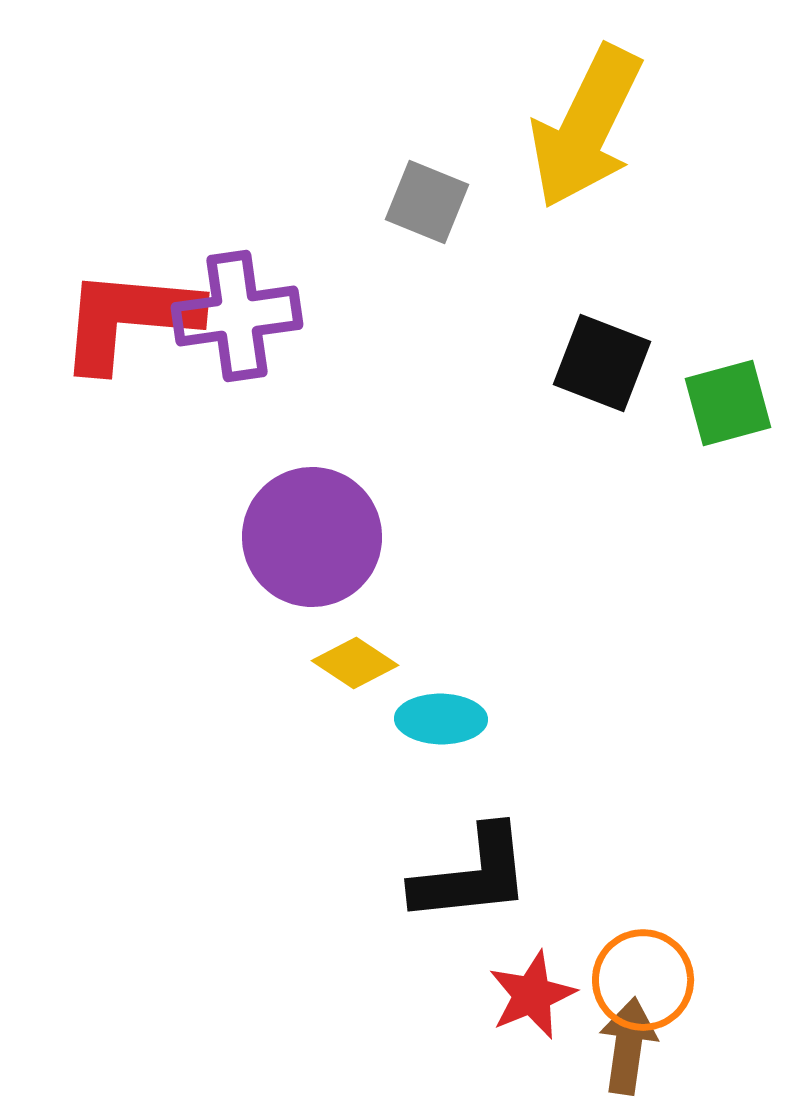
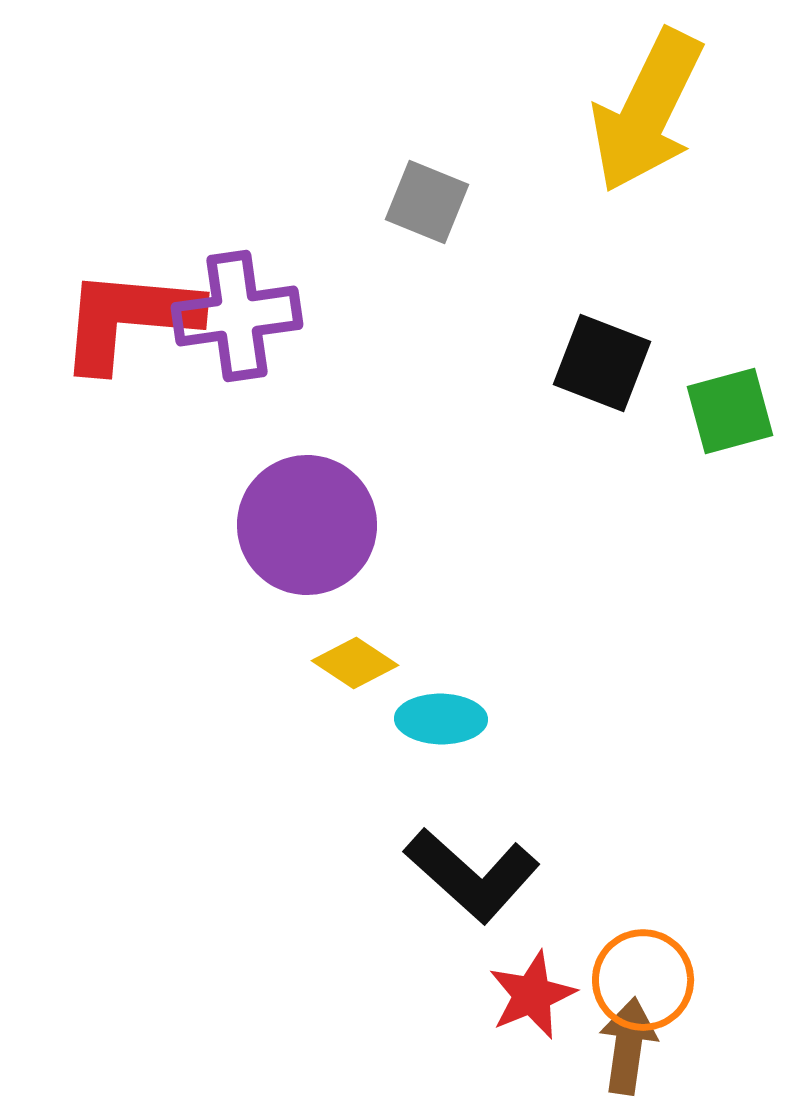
yellow arrow: moved 61 px right, 16 px up
green square: moved 2 px right, 8 px down
purple circle: moved 5 px left, 12 px up
black L-shape: rotated 48 degrees clockwise
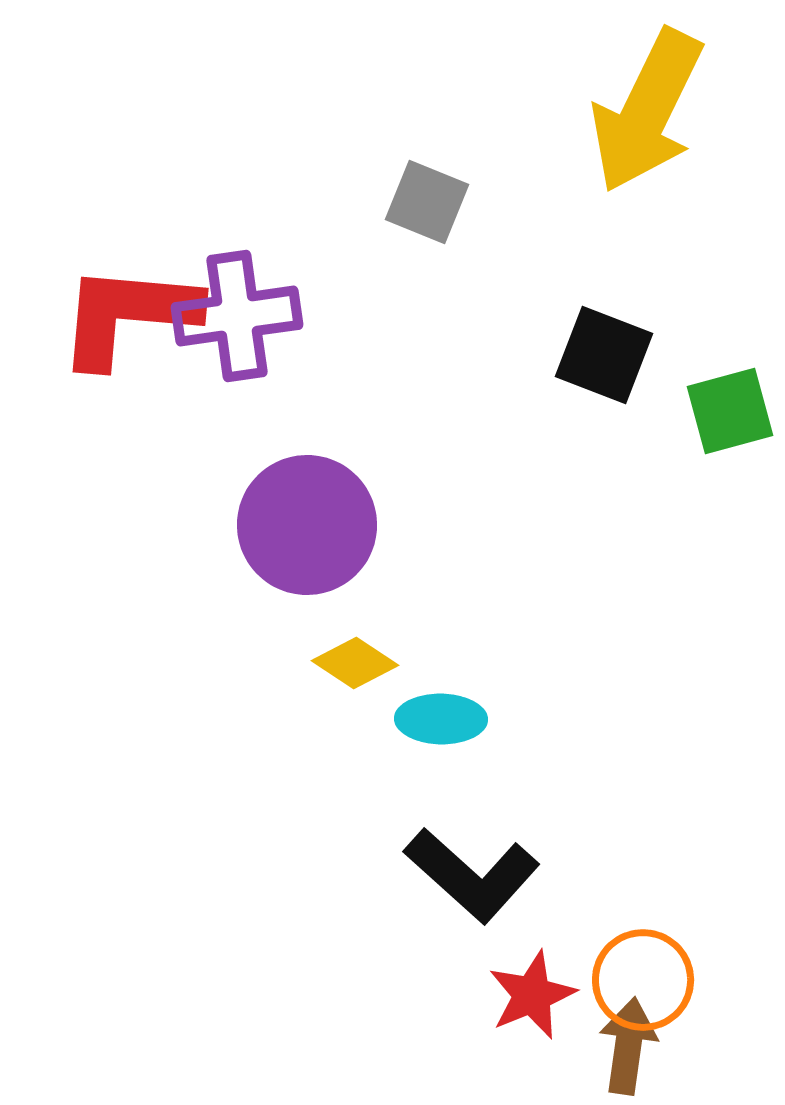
red L-shape: moved 1 px left, 4 px up
black square: moved 2 px right, 8 px up
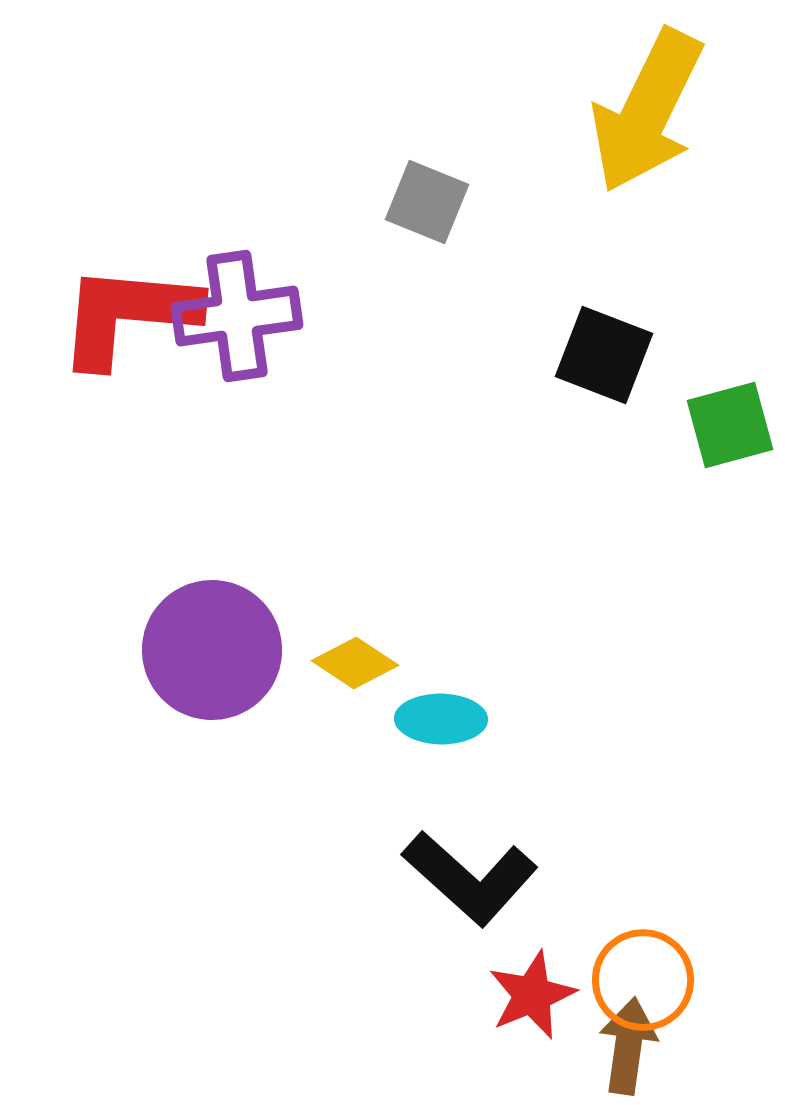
green square: moved 14 px down
purple circle: moved 95 px left, 125 px down
black L-shape: moved 2 px left, 3 px down
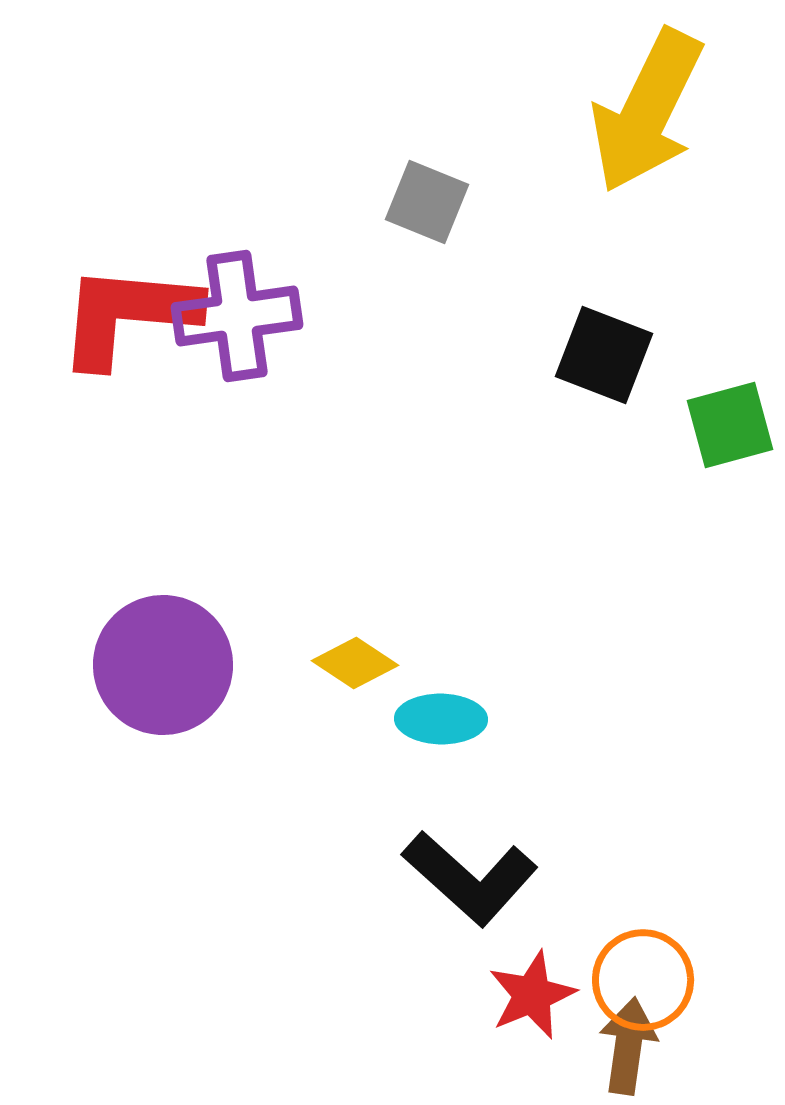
purple circle: moved 49 px left, 15 px down
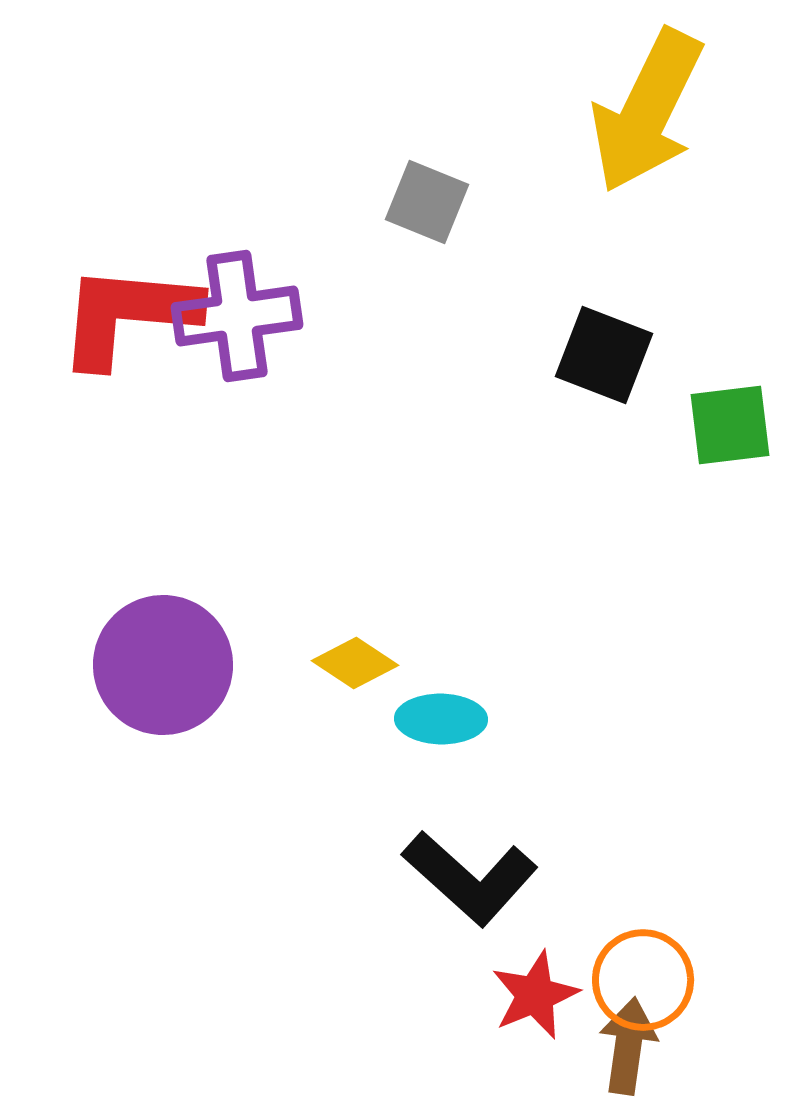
green square: rotated 8 degrees clockwise
red star: moved 3 px right
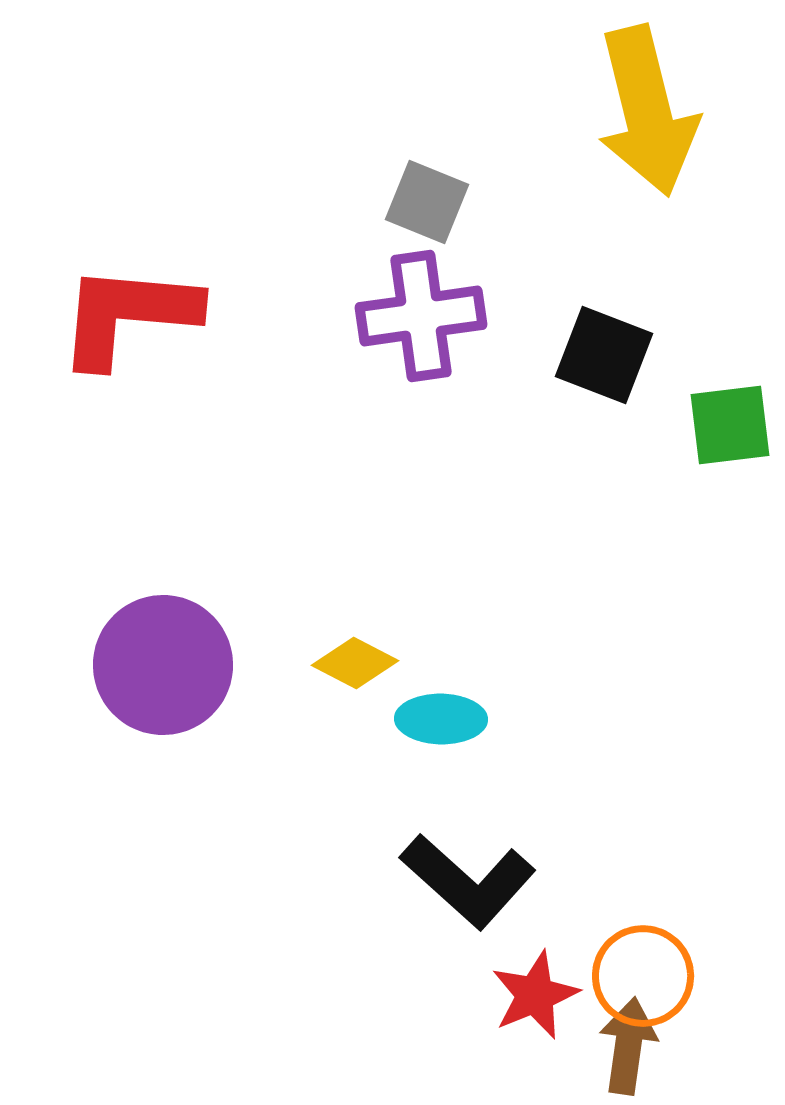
yellow arrow: rotated 40 degrees counterclockwise
purple cross: moved 184 px right
yellow diamond: rotated 6 degrees counterclockwise
black L-shape: moved 2 px left, 3 px down
orange circle: moved 4 px up
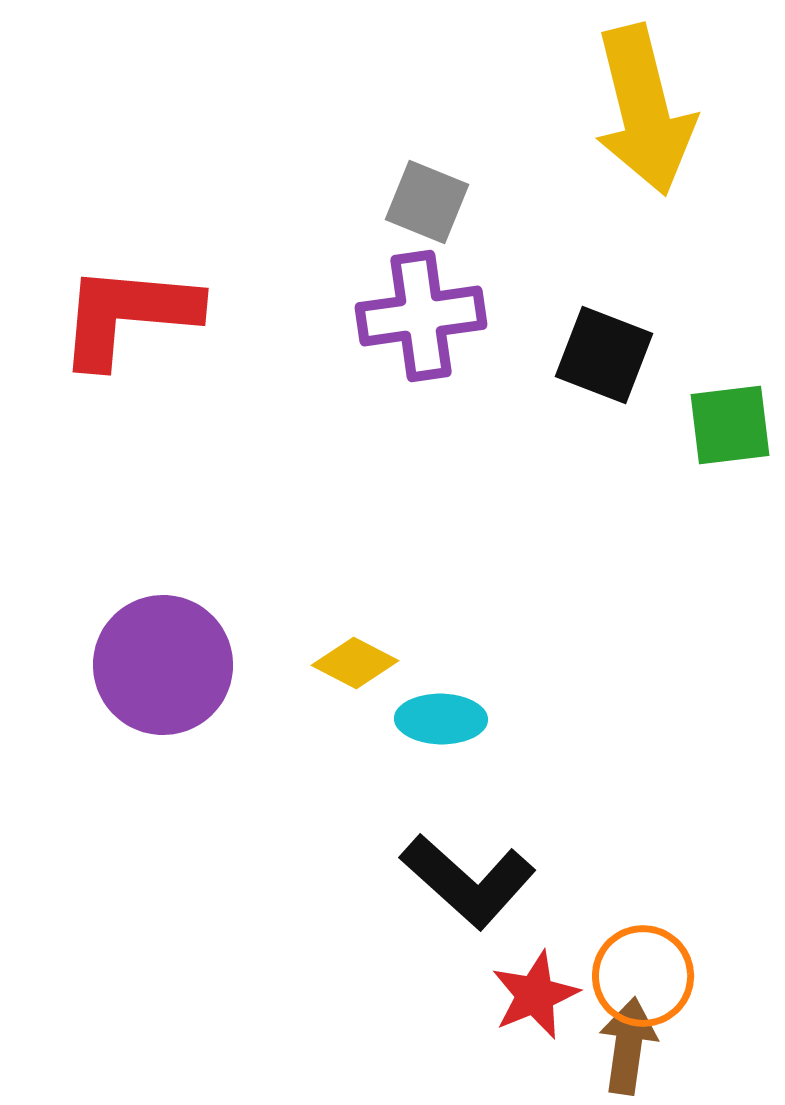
yellow arrow: moved 3 px left, 1 px up
